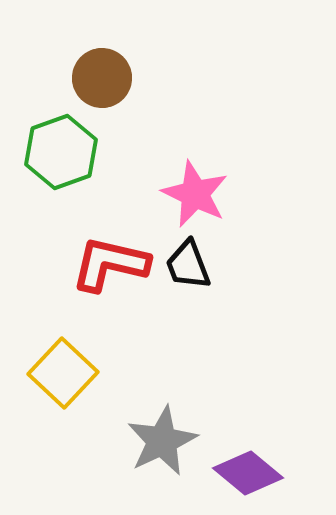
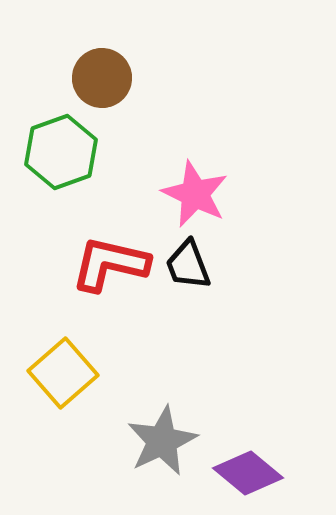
yellow square: rotated 6 degrees clockwise
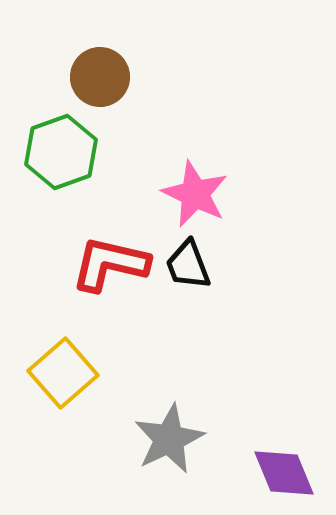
brown circle: moved 2 px left, 1 px up
gray star: moved 7 px right, 2 px up
purple diamond: moved 36 px right; rotated 28 degrees clockwise
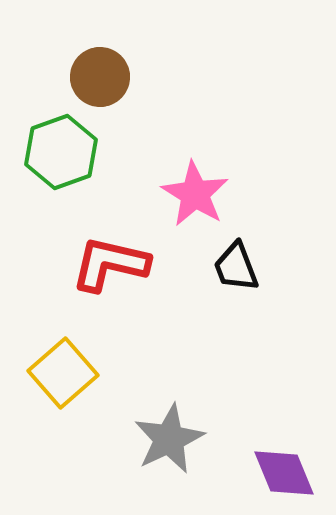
pink star: rotated 6 degrees clockwise
black trapezoid: moved 48 px right, 2 px down
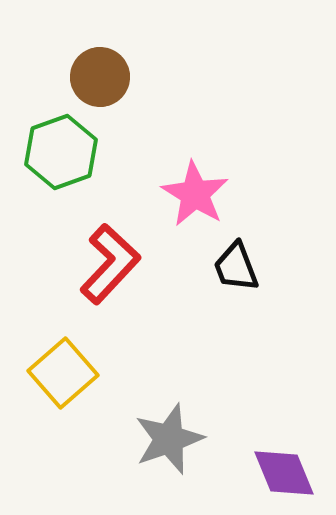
red L-shape: rotated 120 degrees clockwise
gray star: rotated 6 degrees clockwise
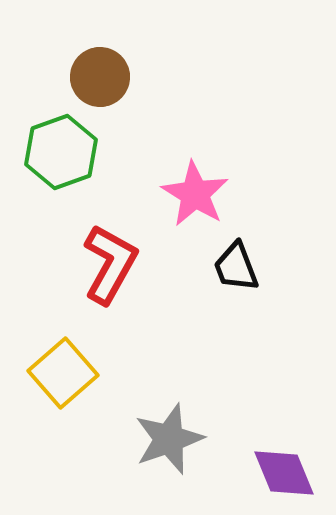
red L-shape: rotated 14 degrees counterclockwise
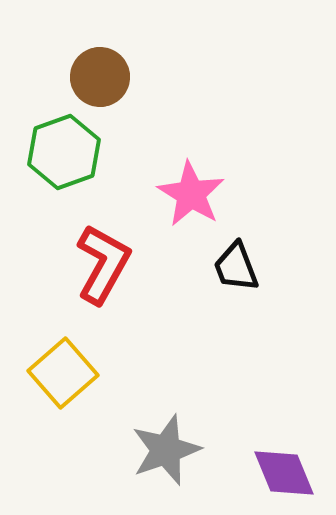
green hexagon: moved 3 px right
pink star: moved 4 px left
red L-shape: moved 7 px left
gray star: moved 3 px left, 11 px down
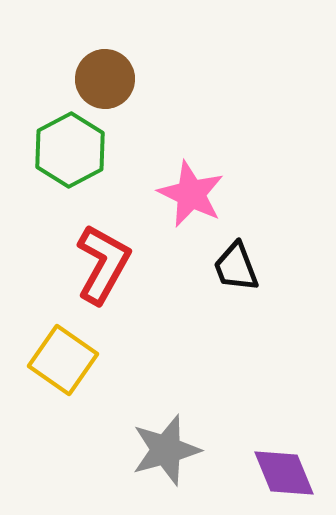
brown circle: moved 5 px right, 2 px down
green hexagon: moved 6 px right, 2 px up; rotated 8 degrees counterclockwise
pink star: rotated 6 degrees counterclockwise
yellow square: moved 13 px up; rotated 14 degrees counterclockwise
gray star: rotated 4 degrees clockwise
